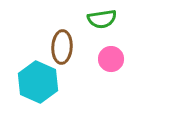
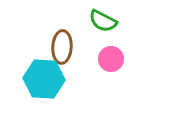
green semicircle: moved 1 px right, 2 px down; rotated 36 degrees clockwise
cyan hexagon: moved 6 px right, 3 px up; rotated 21 degrees counterclockwise
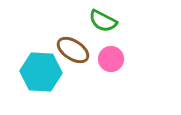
brown ellipse: moved 11 px right, 3 px down; rotated 60 degrees counterclockwise
cyan hexagon: moved 3 px left, 7 px up
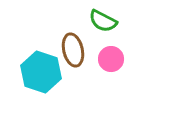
brown ellipse: rotated 44 degrees clockwise
cyan hexagon: rotated 15 degrees clockwise
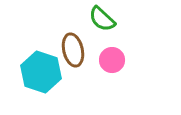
green semicircle: moved 1 px left, 2 px up; rotated 16 degrees clockwise
pink circle: moved 1 px right, 1 px down
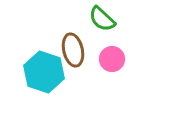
pink circle: moved 1 px up
cyan hexagon: moved 3 px right
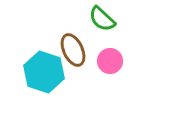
brown ellipse: rotated 12 degrees counterclockwise
pink circle: moved 2 px left, 2 px down
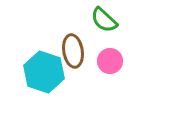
green semicircle: moved 2 px right, 1 px down
brown ellipse: moved 1 px down; rotated 16 degrees clockwise
